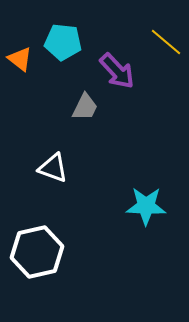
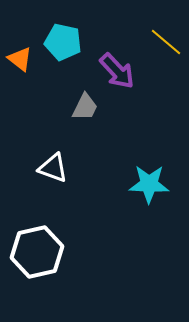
cyan pentagon: rotated 6 degrees clockwise
cyan star: moved 3 px right, 22 px up
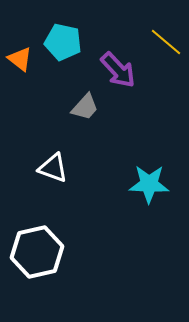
purple arrow: moved 1 px right, 1 px up
gray trapezoid: rotated 16 degrees clockwise
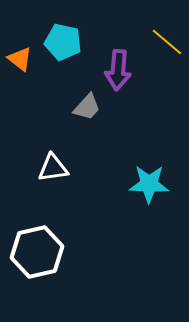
yellow line: moved 1 px right
purple arrow: rotated 48 degrees clockwise
gray trapezoid: moved 2 px right
white triangle: rotated 28 degrees counterclockwise
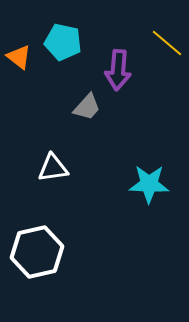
yellow line: moved 1 px down
orange triangle: moved 1 px left, 2 px up
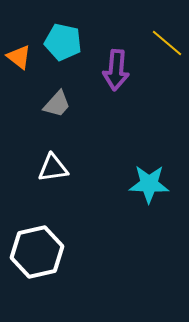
purple arrow: moved 2 px left
gray trapezoid: moved 30 px left, 3 px up
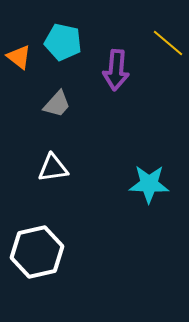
yellow line: moved 1 px right
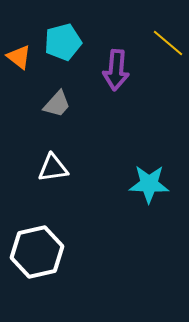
cyan pentagon: rotated 27 degrees counterclockwise
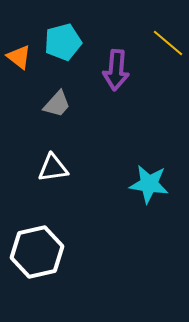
cyan star: rotated 6 degrees clockwise
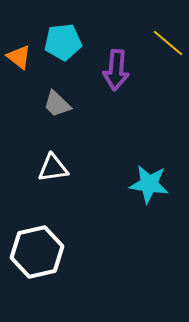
cyan pentagon: rotated 9 degrees clockwise
gray trapezoid: rotated 92 degrees clockwise
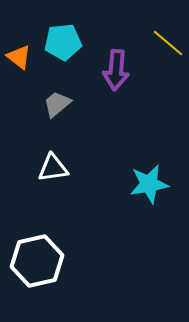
gray trapezoid: rotated 96 degrees clockwise
cyan star: rotated 18 degrees counterclockwise
white hexagon: moved 9 px down
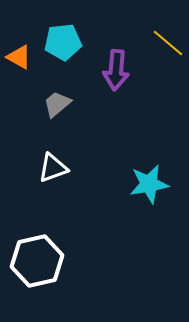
orange triangle: rotated 8 degrees counterclockwise
white triangle: rotated 12 degrees counterclockwise
